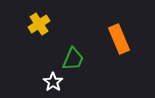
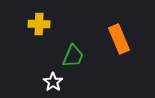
yellow cross: rotated 35 degrees clockwise
green trapezoid: moved 3 px up
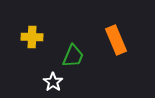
yellow cross: moved 7 px left, 13 px down
orange rectangle: moved 3 px left, 1 px down
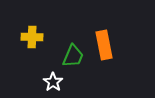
orange rectangle: moved 12 px left, 5 px down; rotated 12 degrees clockwise
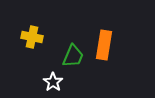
yellow cross: rotated 10 degrees clockwise
orange rectangle: rotated 20 degrees clockwise
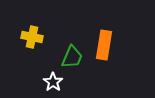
green trapezoid: moved 1 px left, 1 px down
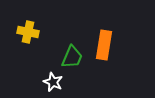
yellow cross: moved 4 px left, 5 px up
white star: rotated 12 degrees counterclockwise
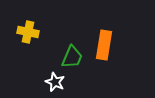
white star: moved 2 px right
